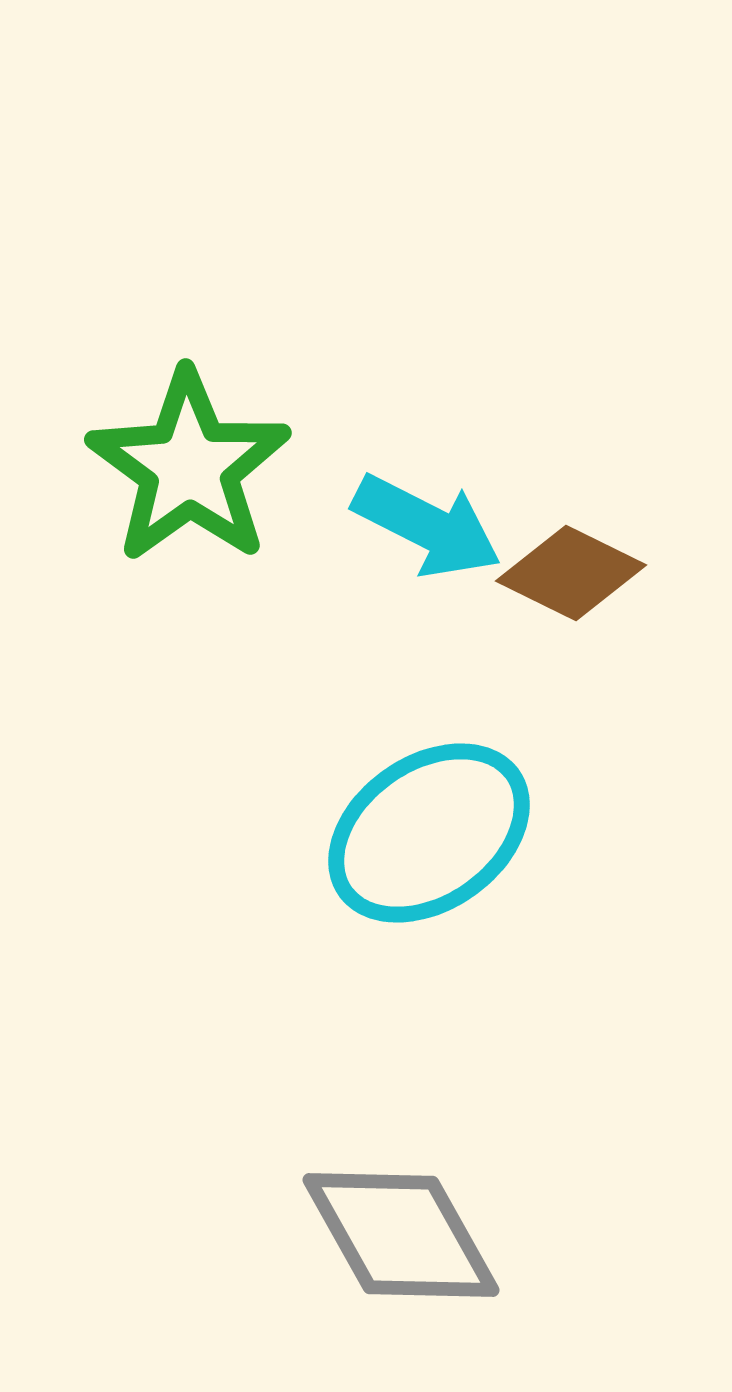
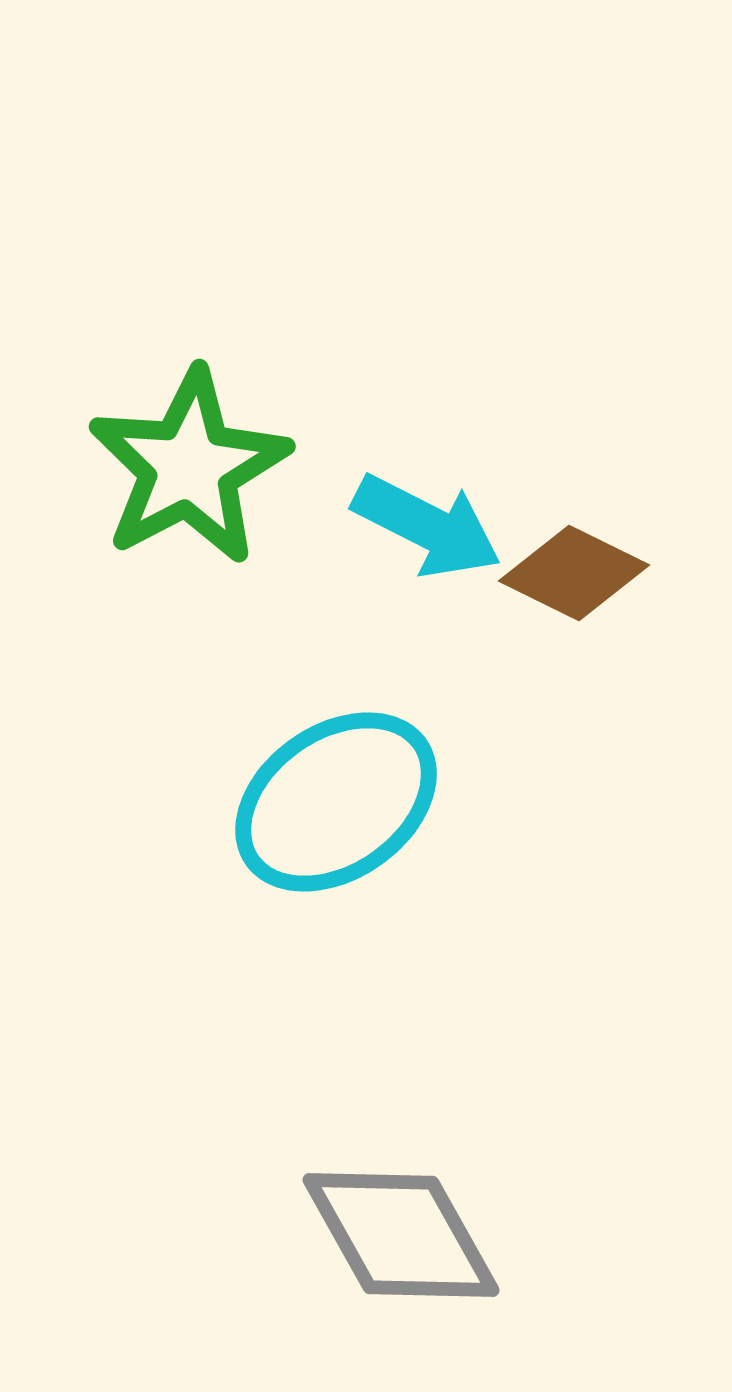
green star: rotated 8 degrees clockwise
brown diamond: moved 3 px right
cyan ellipse: moved 93 px left, 31 px up
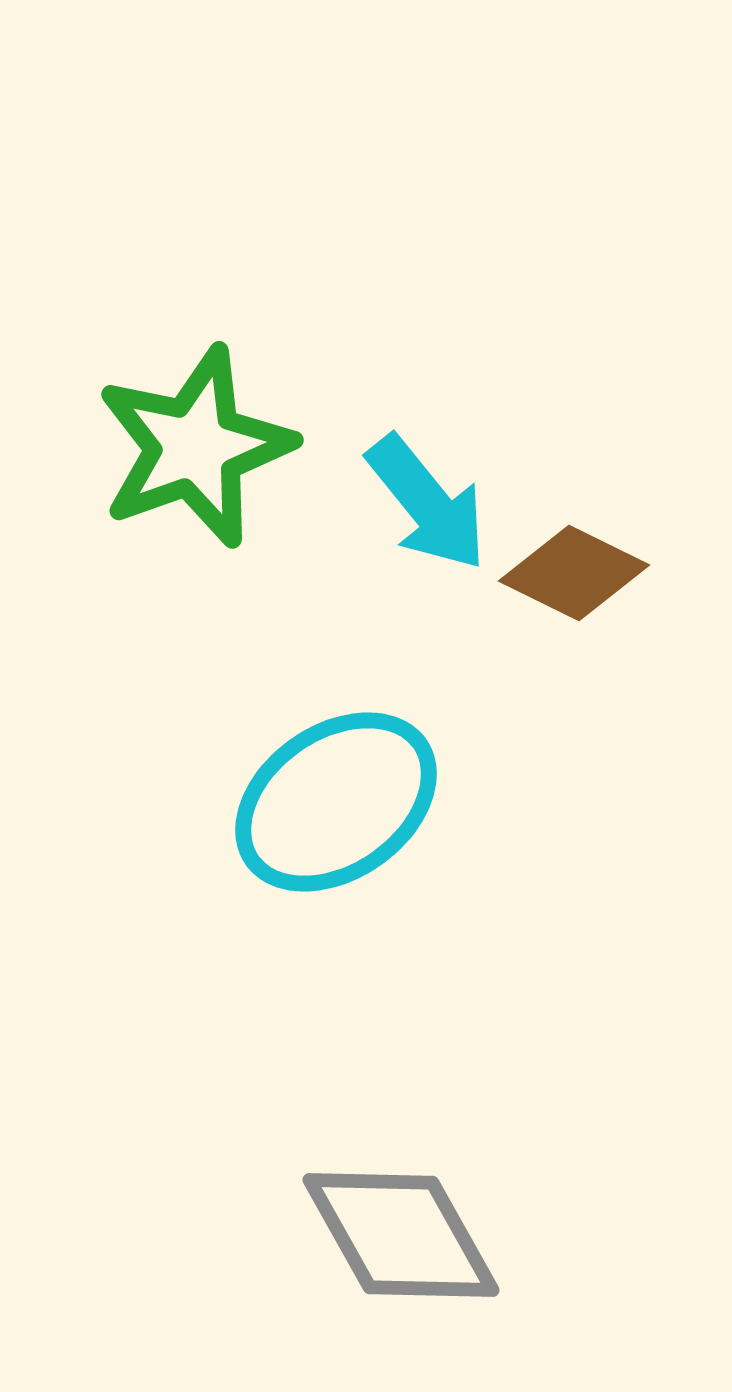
green star: moved 6 px right, 20 px up; rotated 8 degrees clockwise
cyan arrow: moved 23 px up; rotated 24 degrees clockwise
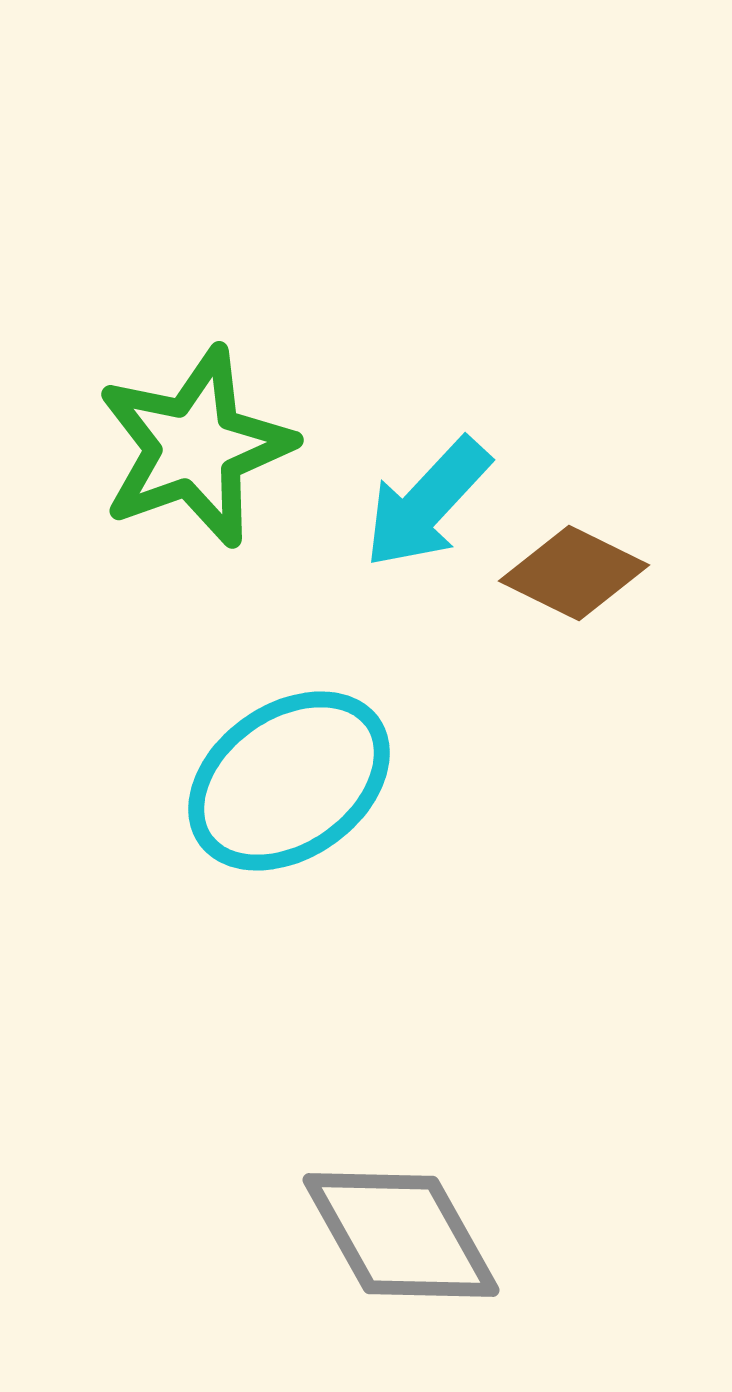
cyan arrow: rotated 82 degrees clockwise
cyan ellipse: moved 47 px left, 21 px up
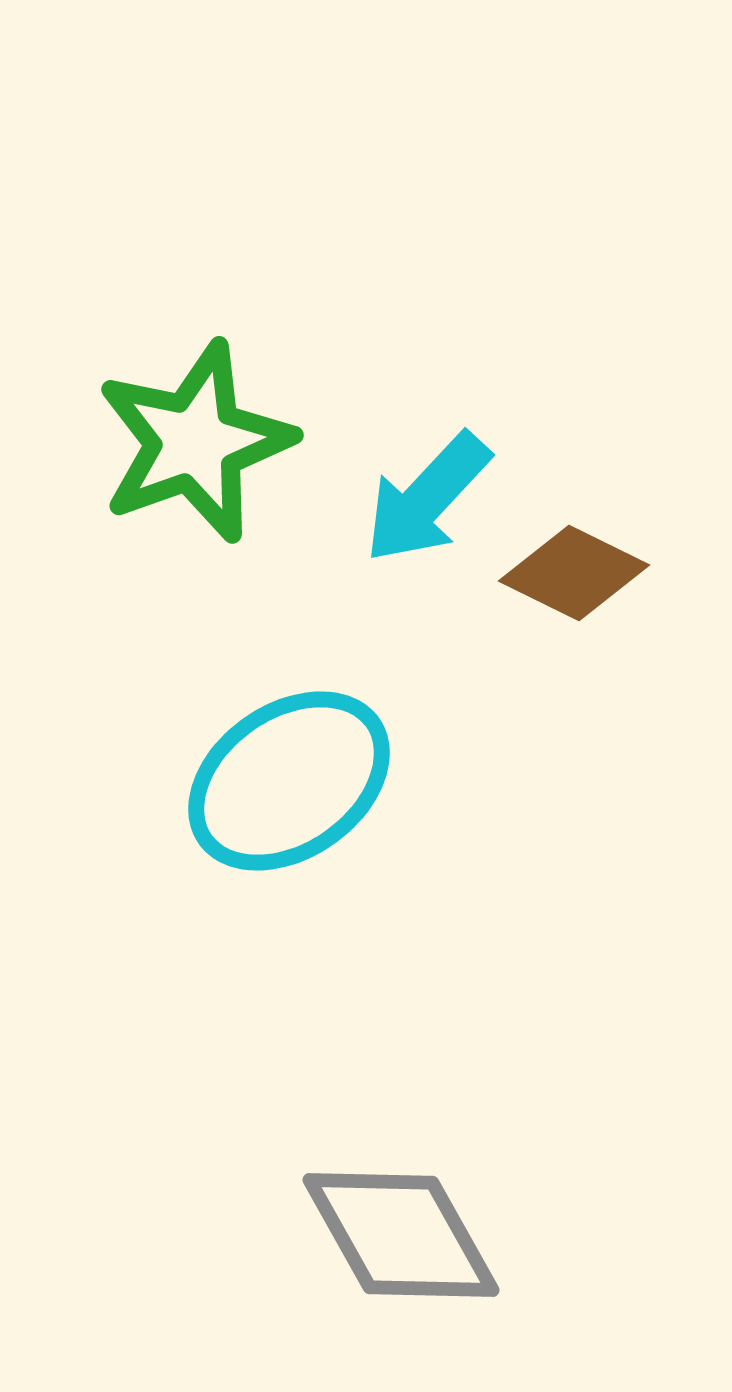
green star: moved 5 px up
cyan arrow: moved 5 px up
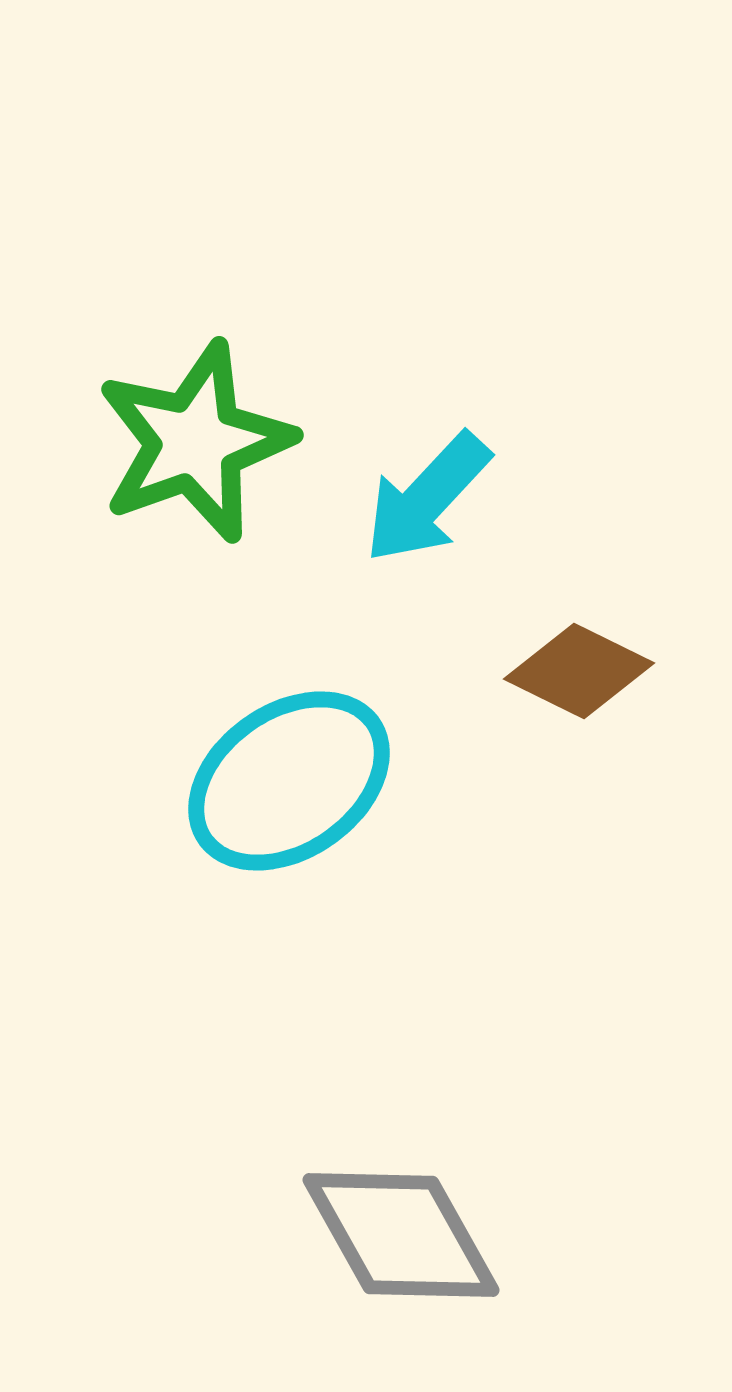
brown diamond: moved 5 px right, 98 px down
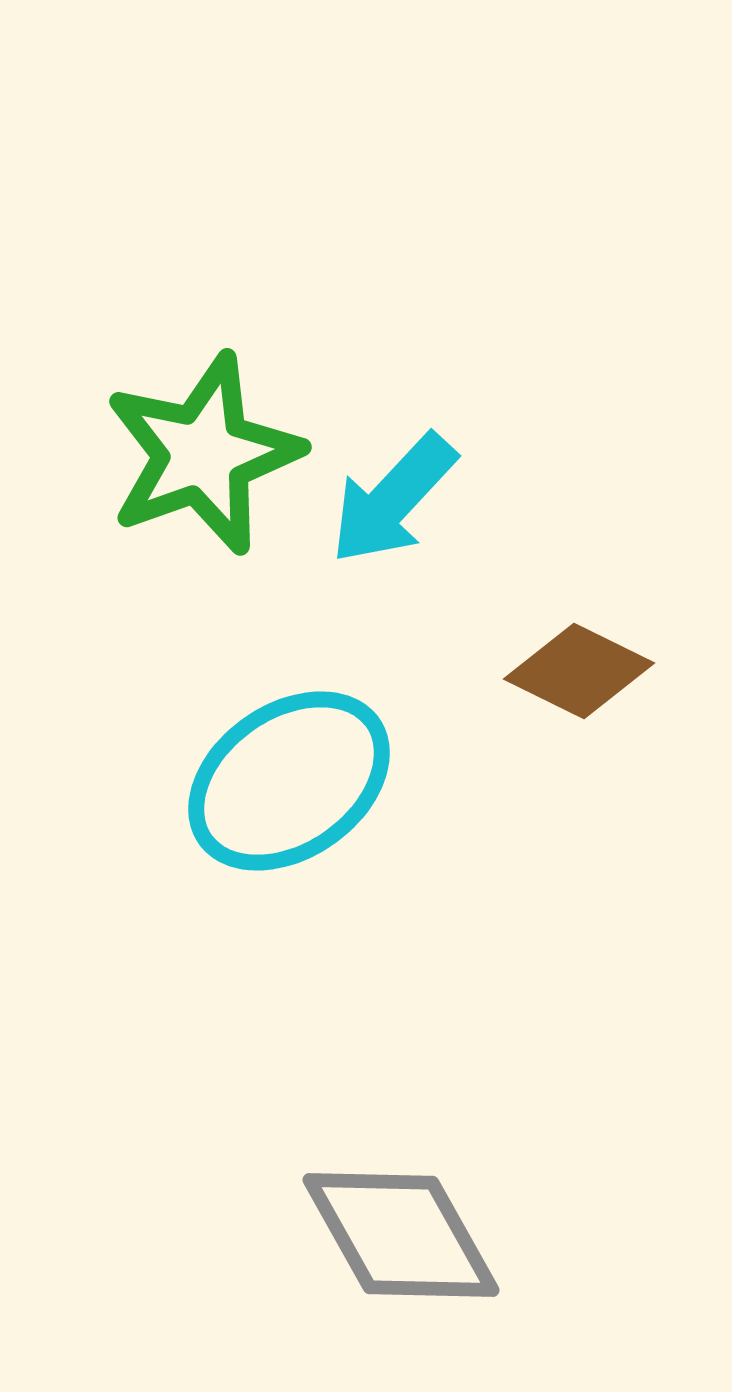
green star: moved 8 px right, 12 px down
cyan arrow: moved 34 px left, 1 px down
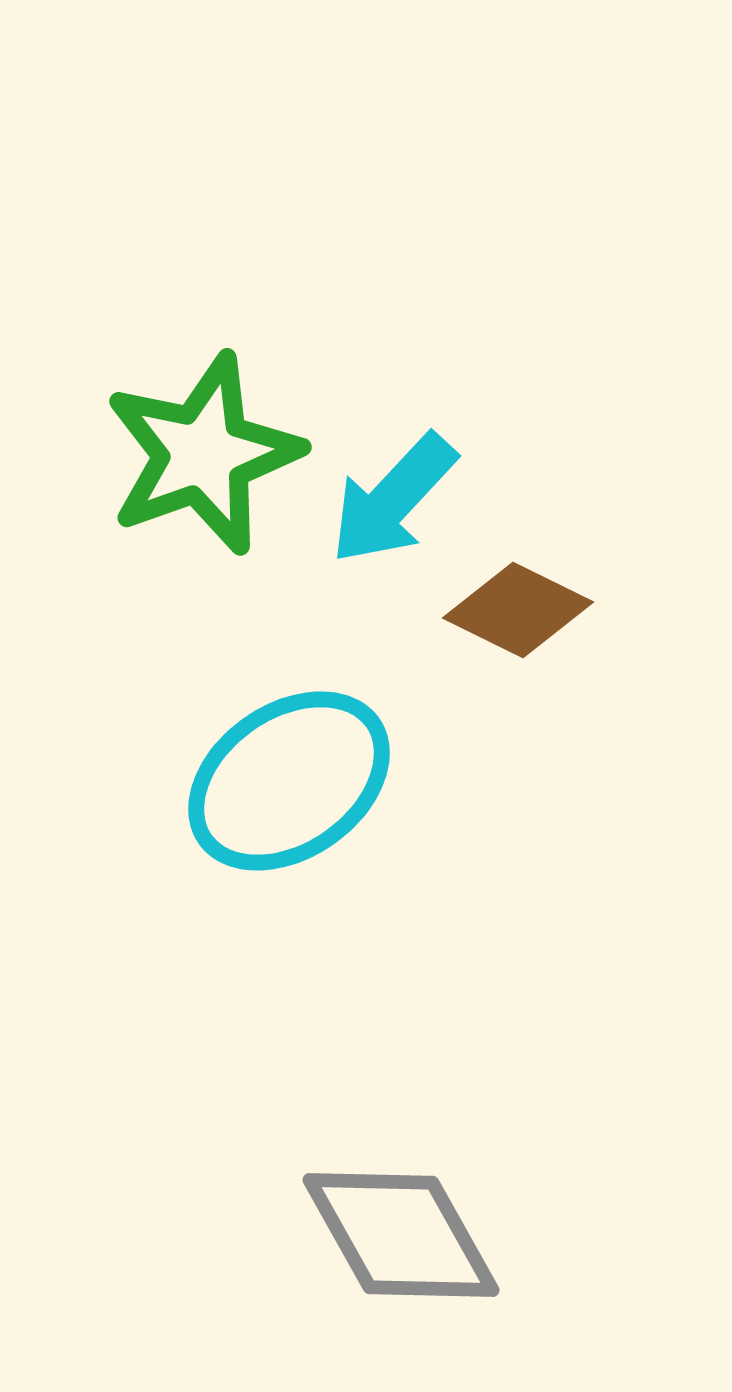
brown diamond: moved 61 px left, 61 px up
